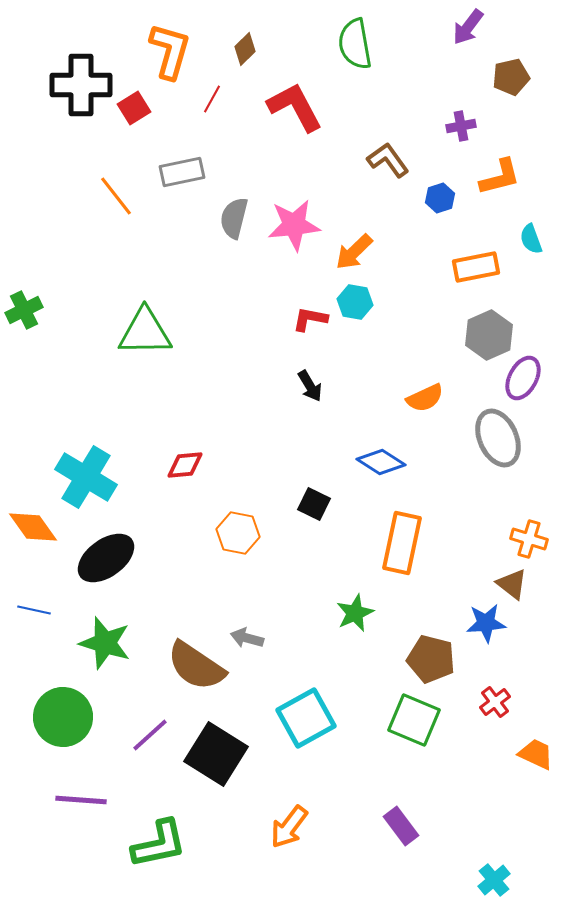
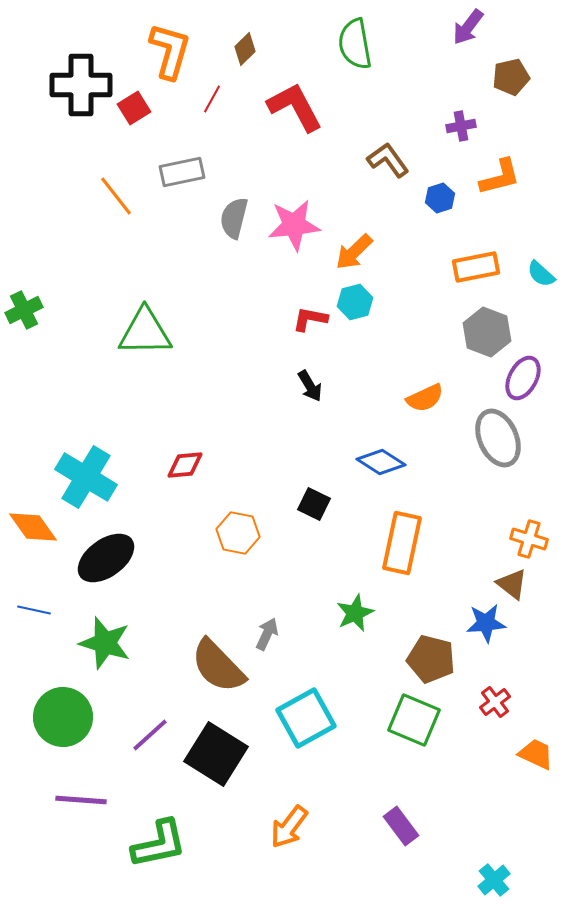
cyan semicircle at (531, 239): moved 10 px right, 35 px down; rotated 28 degrees counterclockwise
cyan hexagon at (355, 302): rotated 24 degrees counterclockwise
gray hexagon at (489, 335): moved 2 px left, 3 px up; rotated 15 degrees counterclockwise
gray arrow at (247, 638): moved 20 px right, 4 px up; rotated 100 degrees clockwise
brown semicircle at (196, 666): moved 22 px right; rotated 12 degrees clockwise
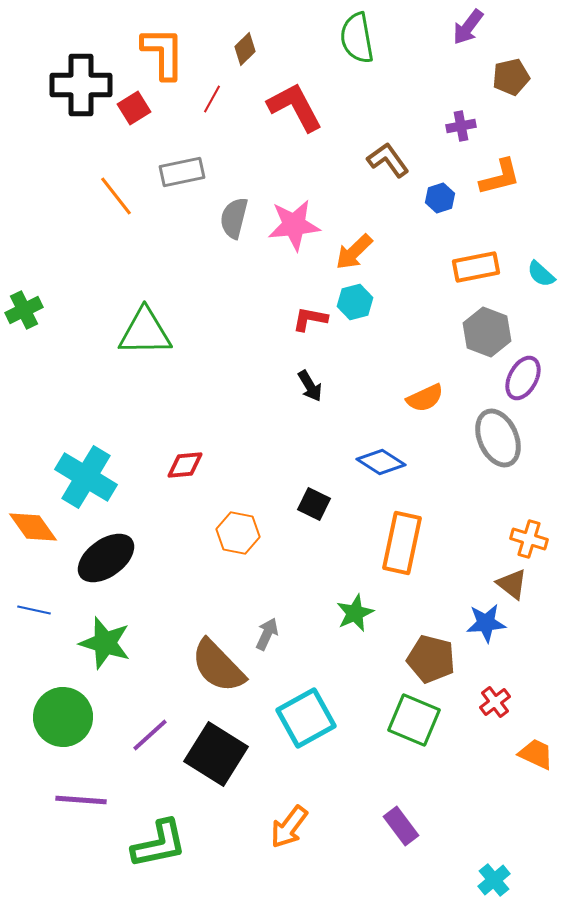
green semicircle at (355, 44): moved 2 px right, 6 px up
orange L-shape at (170, 51): moved 7 px left, 2 px down; rotated 16 degrees counterclockwise
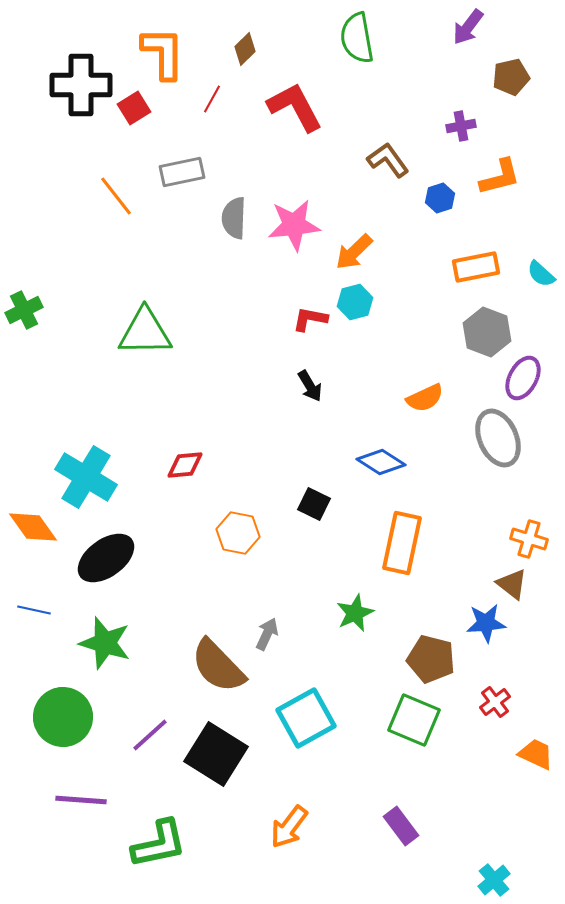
gray semicircle at (234, 218): rotated 12 degrees counterclockwise
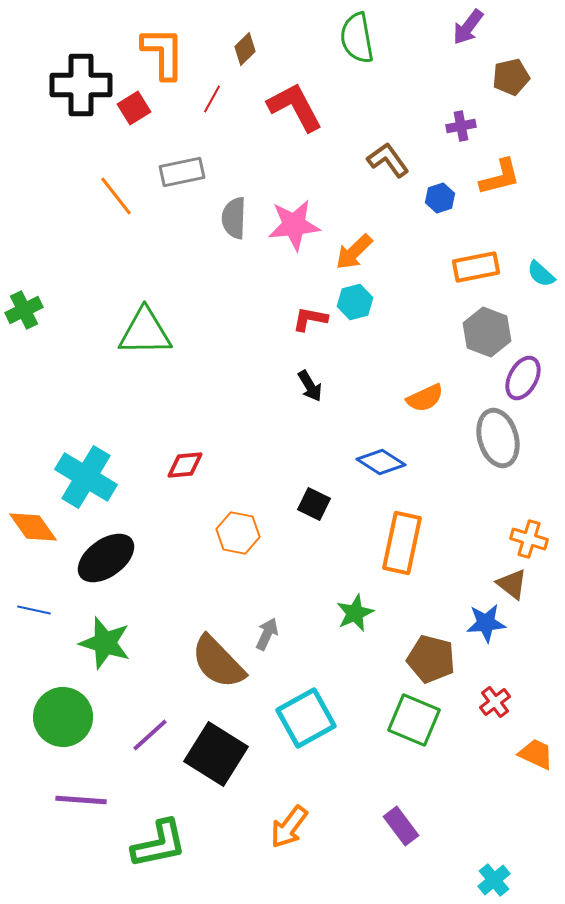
gray ellipse at (498, 438): rotated 8 degrees clockwise
brown semicircle at (218, 666): moved 4 px up
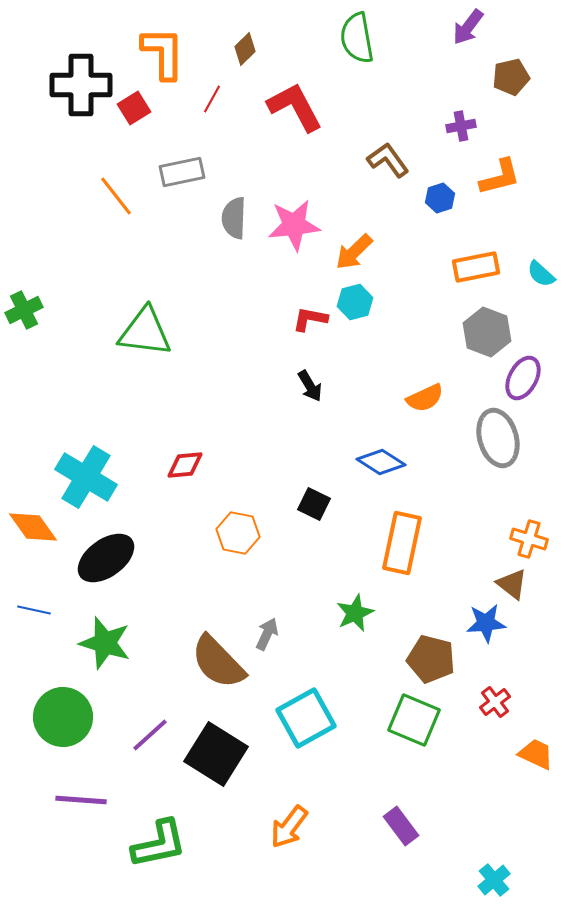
green triangle at (145, 332): rotated 8 degrees clockwise
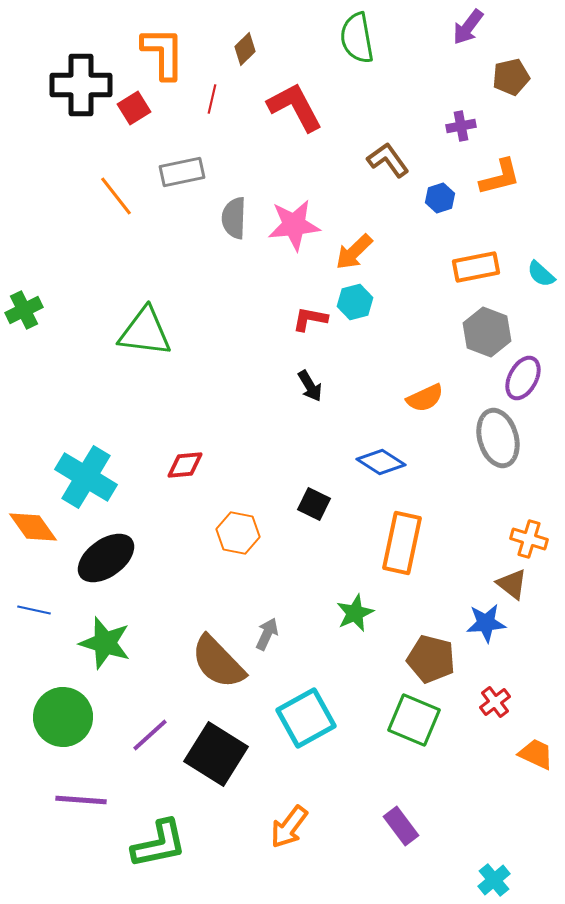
red line at (212, 99): rotated 16 degrees counterclockwise
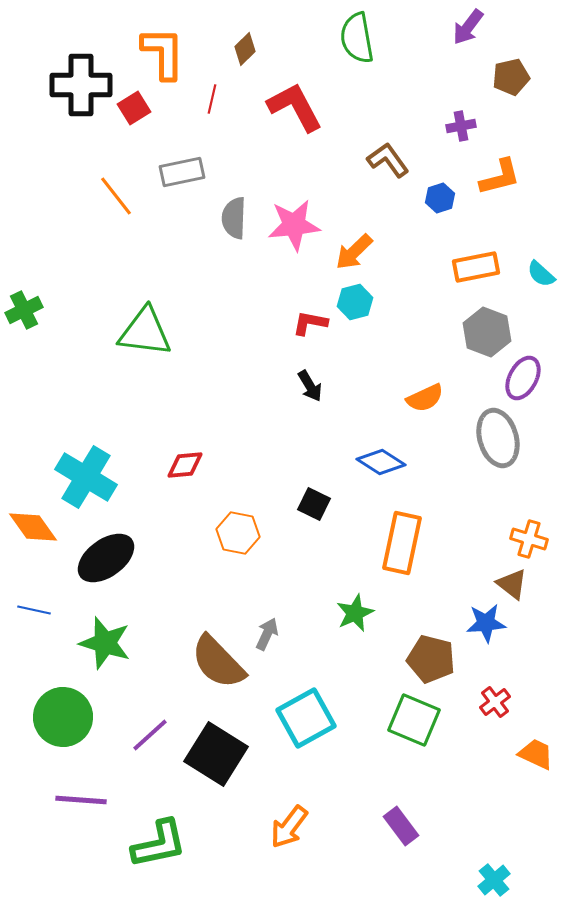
red L-shape at (310, 319): moved 4 px down
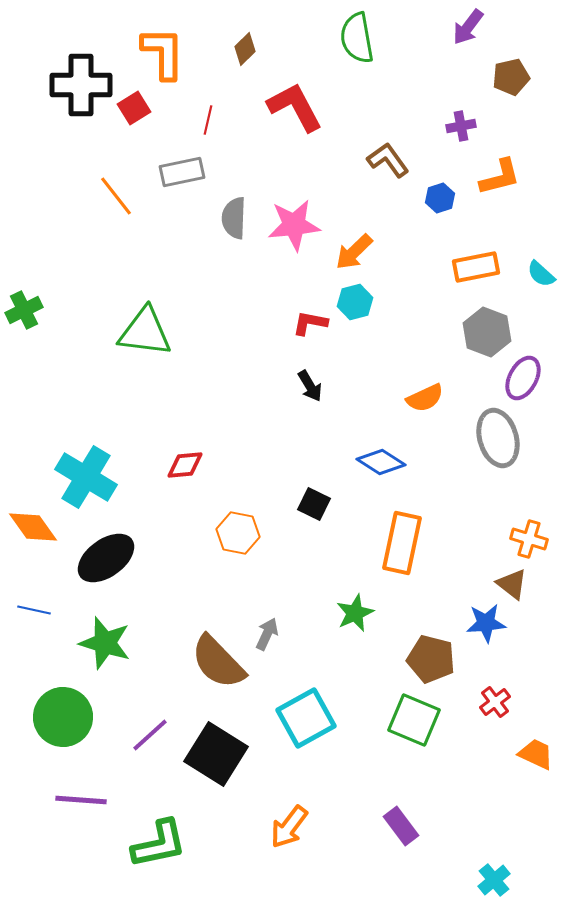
red line at (212, 99): moved 4 px left, 21 px down
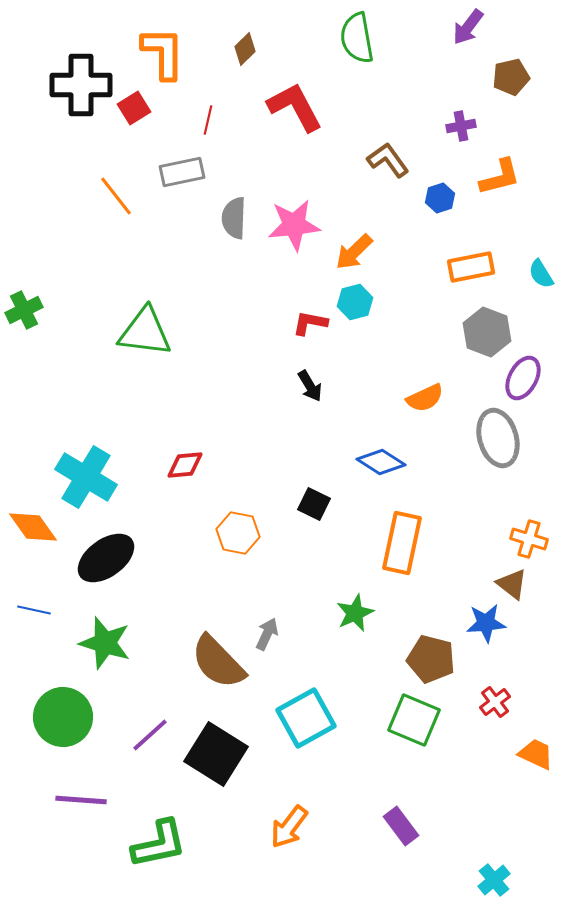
orange rectangle at (476, 267): moved 5 px left
cyan semicircle at (541, 274): rotated 16 degrees clockwise
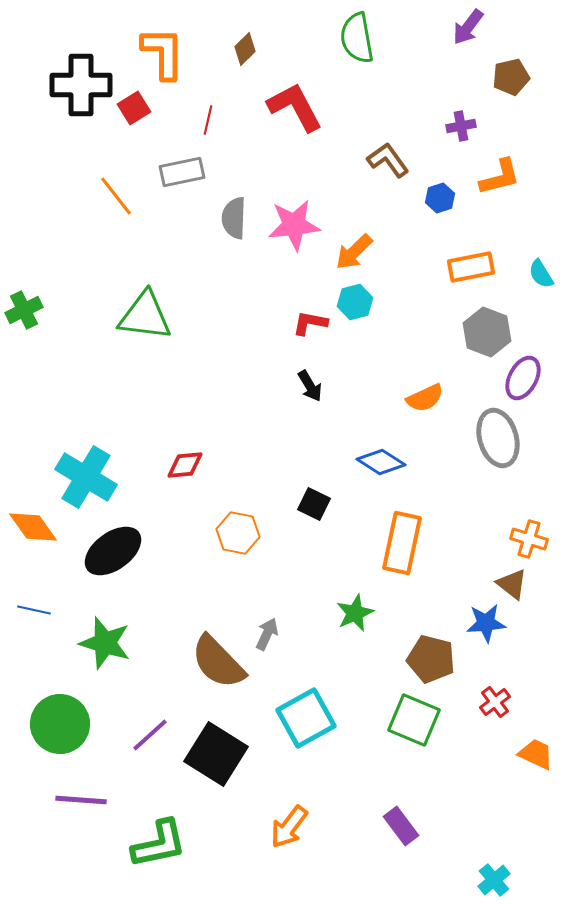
green triangle at (145, 332): moved 16 px up
black ellipse at (106, 558): moved 7 px right, 7 px up
green circle at (63, 717): moved 3 px left, 7 px down
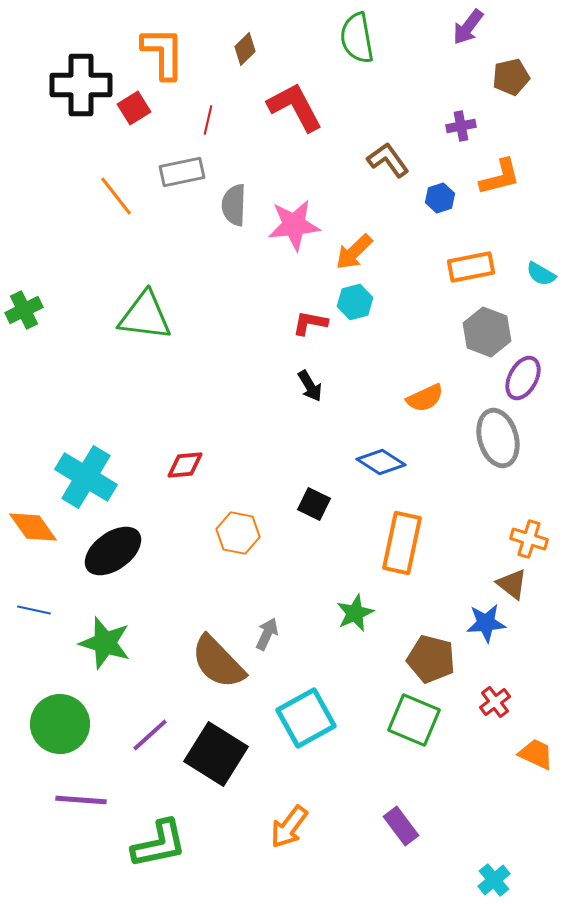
gray semicircle at (234, 218): moved 13 px up
cyan semicircle at (541, 274): rotated 28 degrees counterclockwise
